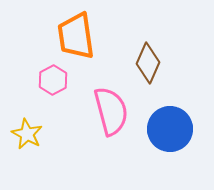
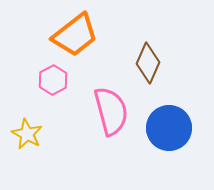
orange trapezoid: moved 1 px left, 1 px up; rotated 120 degrees counterclockwise
blue circle: moved 1 px left, 1 px up
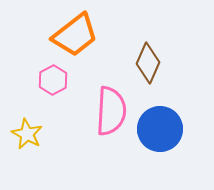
pink semicircle: rotated 18 degrees clockwise
blue circle: moved 9 px left, 1 px down
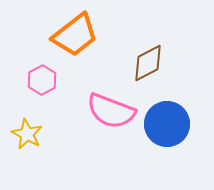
brown diamond: rotated 39 degrees clockwise
pink hexagon: moved 11 px left
pink semicircle: rotated 108 degrees clockwise
blue circle: moved 7 px right, 5 px up
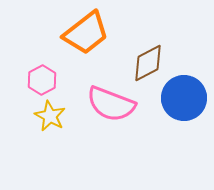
orange trapezoid: moved 11 px right, 2 px up
pink semicircle: moved 7 px up
blue circle: moved 17 px right, 26 px up
yellow star: moved 23 px right, 18 px up
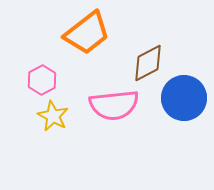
orange trapezoid: moved 1 px right
pink semicircle: moved 3 px right, 1 px down; rotated 27 degrees counterclockwise
yellow star: moved 3 px right
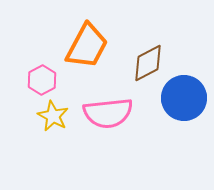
orange trapezoid: moved 13 px down; rotated 24 degrees counterclockwise
pink semicircle: moved 6 px left, 8 px down
